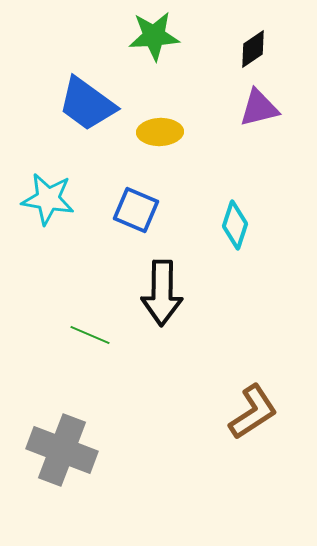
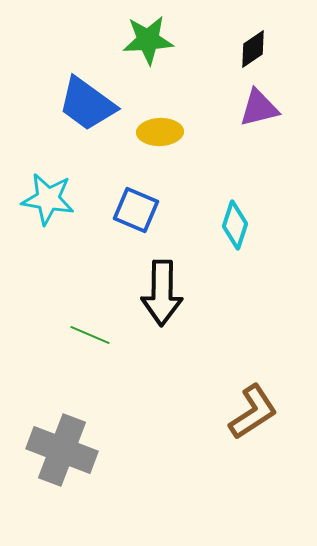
green star: moved 6 px left, 4 px down
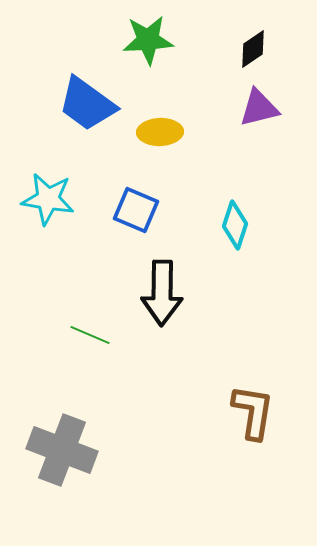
brown L-shape: rotated 48 degrees counterclockwise
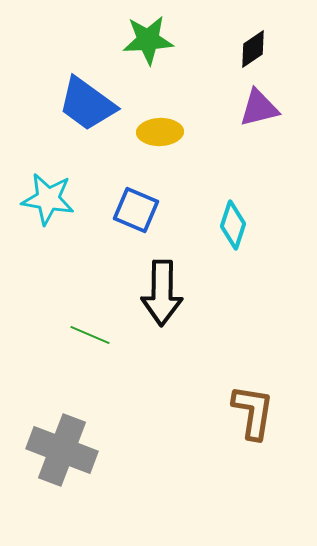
cyan diamond: moved 2 px left
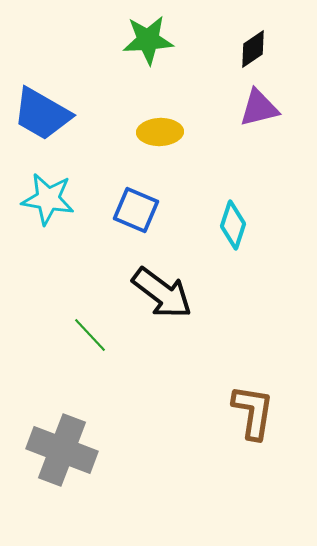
blue trapezoid: moved 45 px left, 10 px down; rotated 6 degrees counterclockwise
black arrow: rotated 54 degrees counterclockwise
green line: rotated 24 degrees clockwise
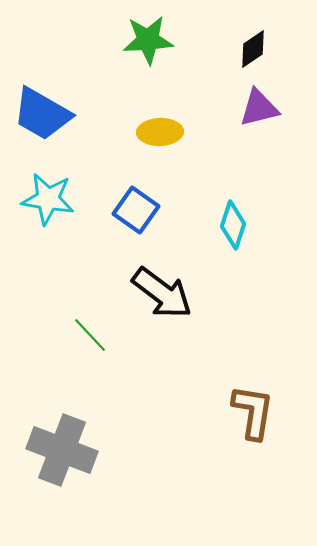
blue square: rotated 12 degrees clockwise
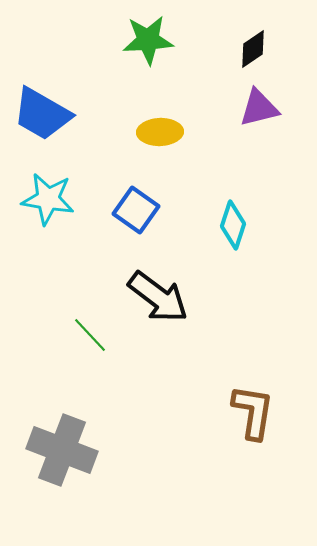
black arrow: moved 4 px left, 4 px down
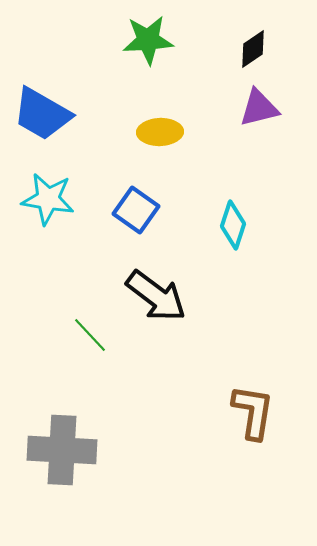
black arrow: moved 2 px left, 1 px up
gray cross: rotated 18 degrees counterclockwise
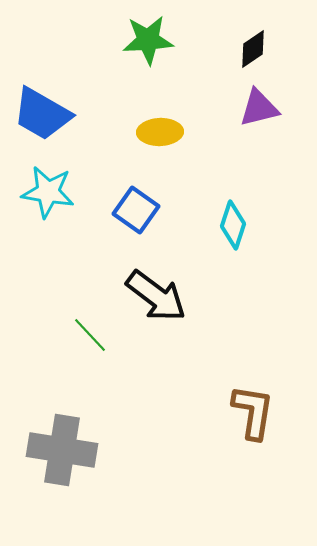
cyan star: moved 7 px up
gray cross: rotated 6 degrees clockwise
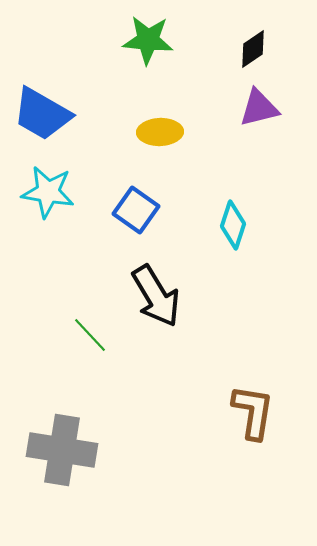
green star: rotated 9 degrees clockwise
black arrow: rotated 22 degrees clockwise
